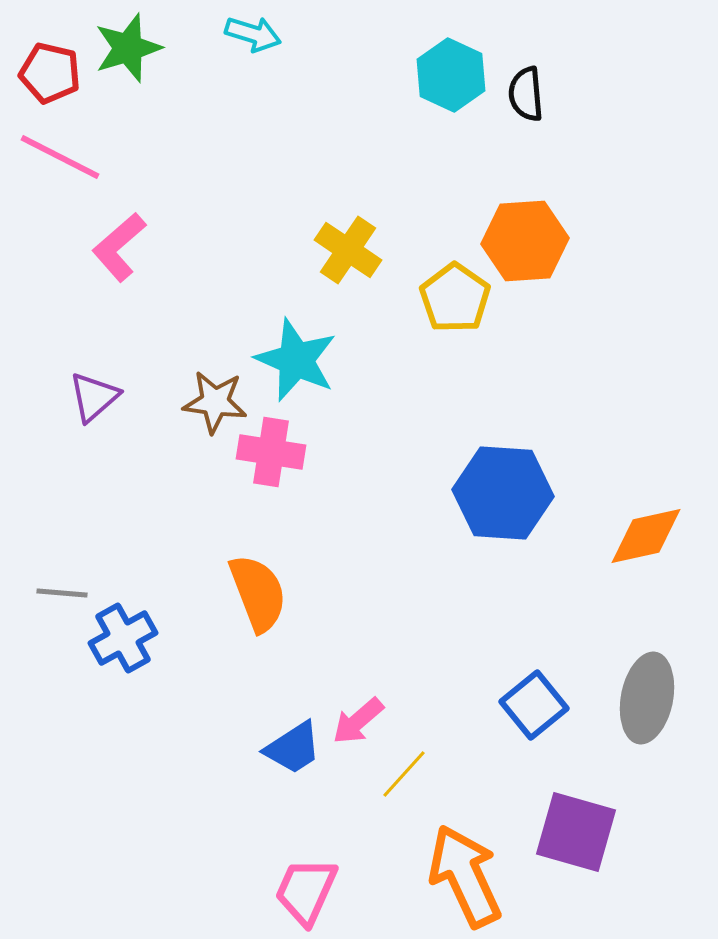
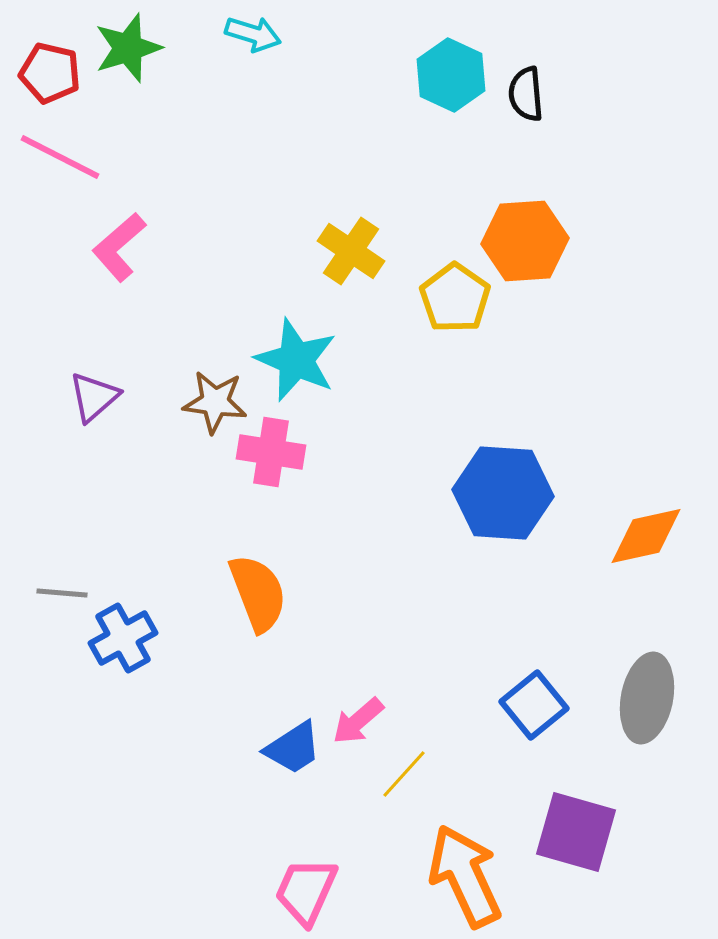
yellow cross: moved 3 px right, 1 px down
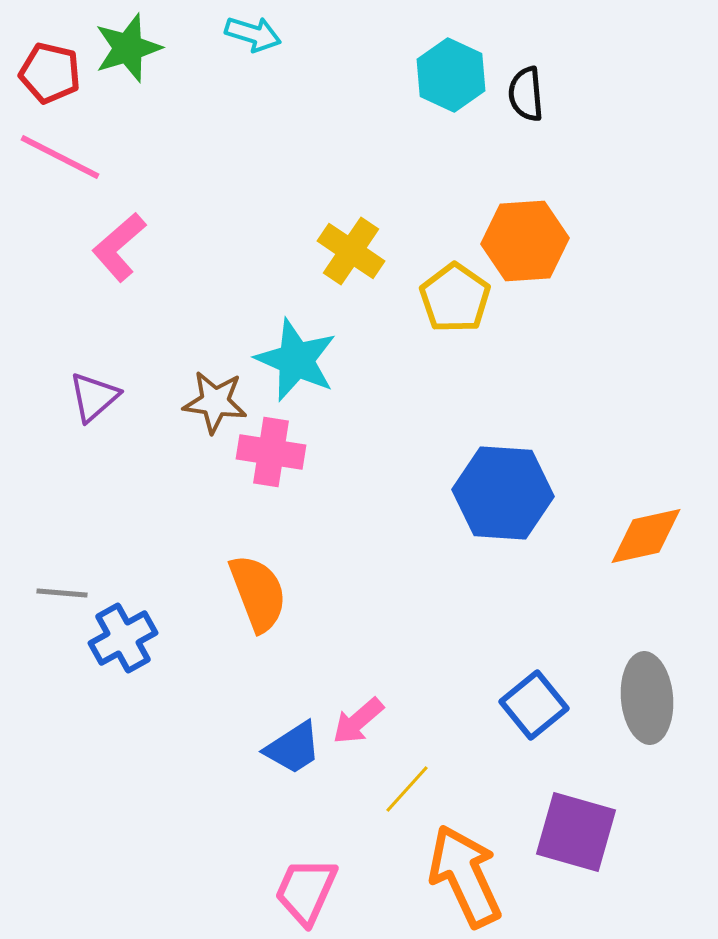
gray ellipse: rotated 16 degrees counterclockwise
yellow line: moved 3 px right, 15 px down
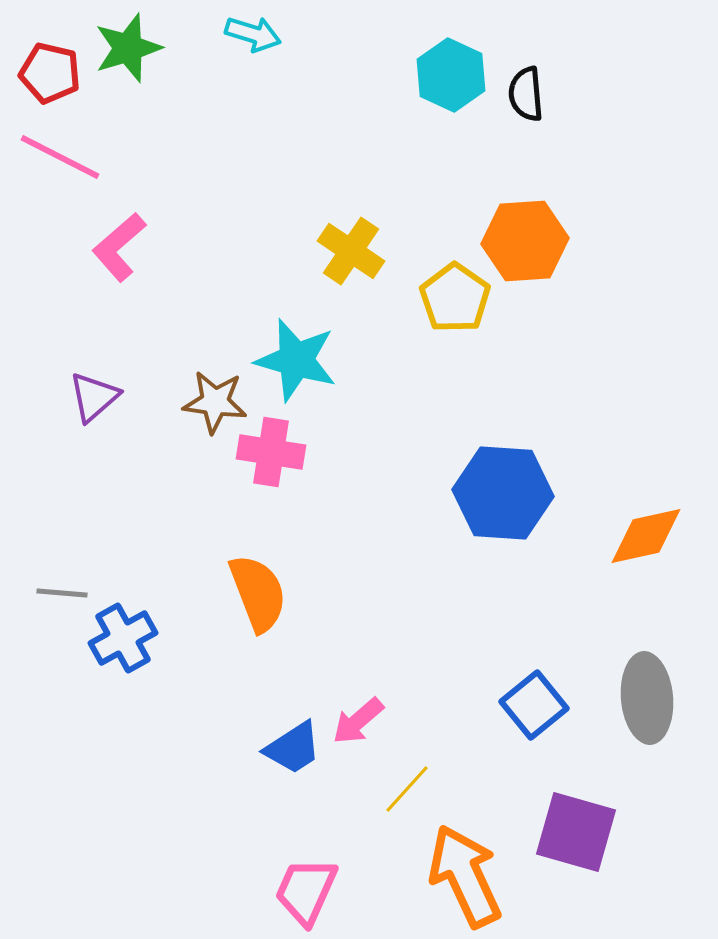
cyan star: rotated 8 degrees counterclockwise
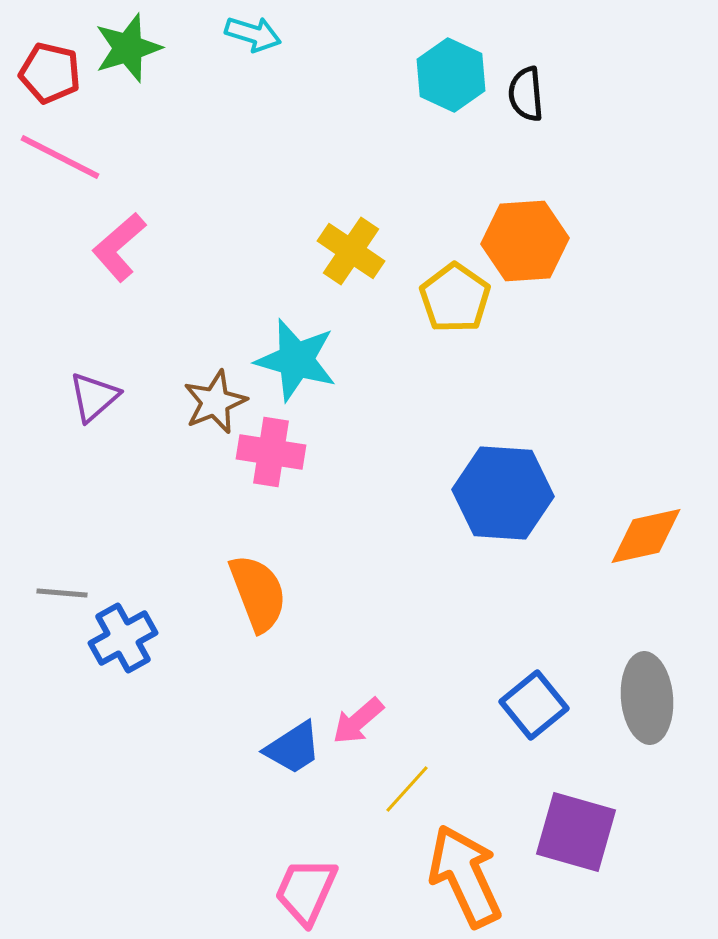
brown star: rotated 30 degrees counterclockwise
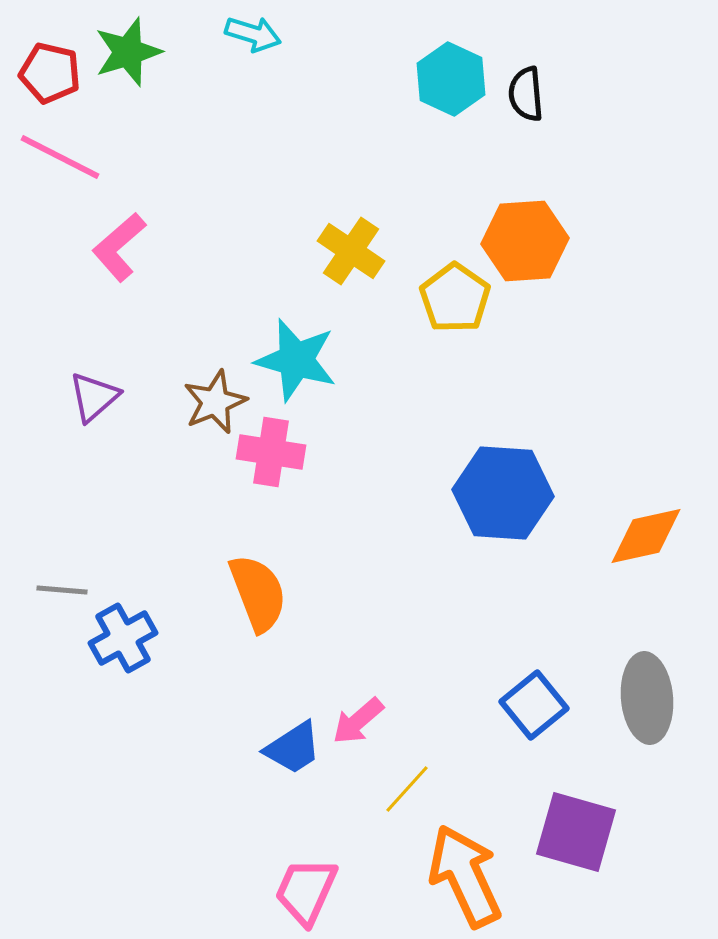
green star: moved 4 px down
cyan hexagon: moved 4 px down
gray line: moved 3 px up
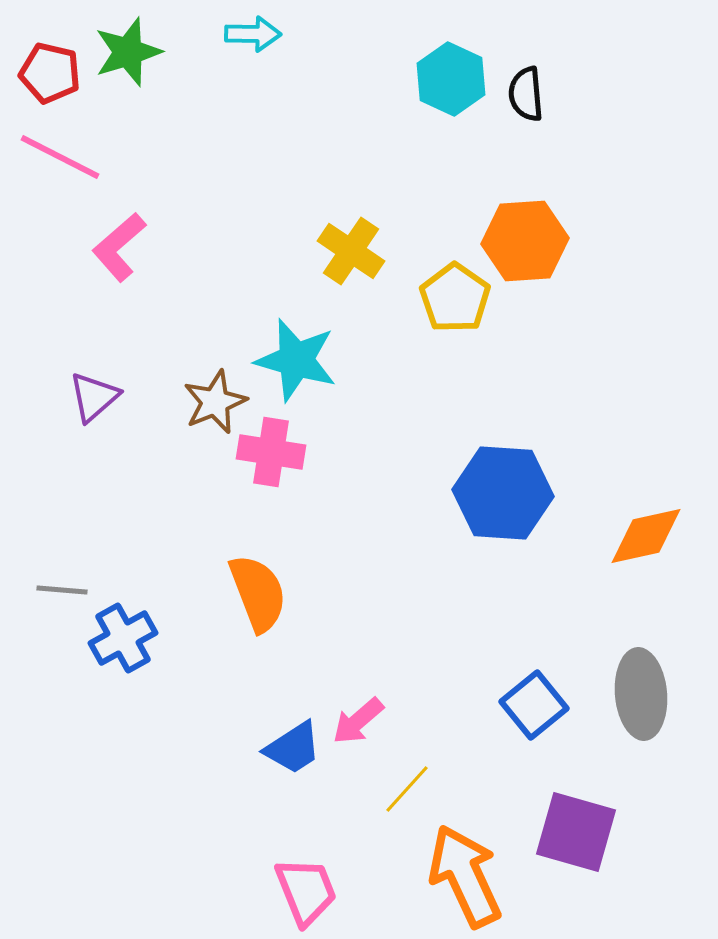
cyan arrow: rotated 16 degrees counterclockwise
gray ellipse: moved 6 px left, 4 px up
pink trapezoid: rotated 134 degrees clockwise
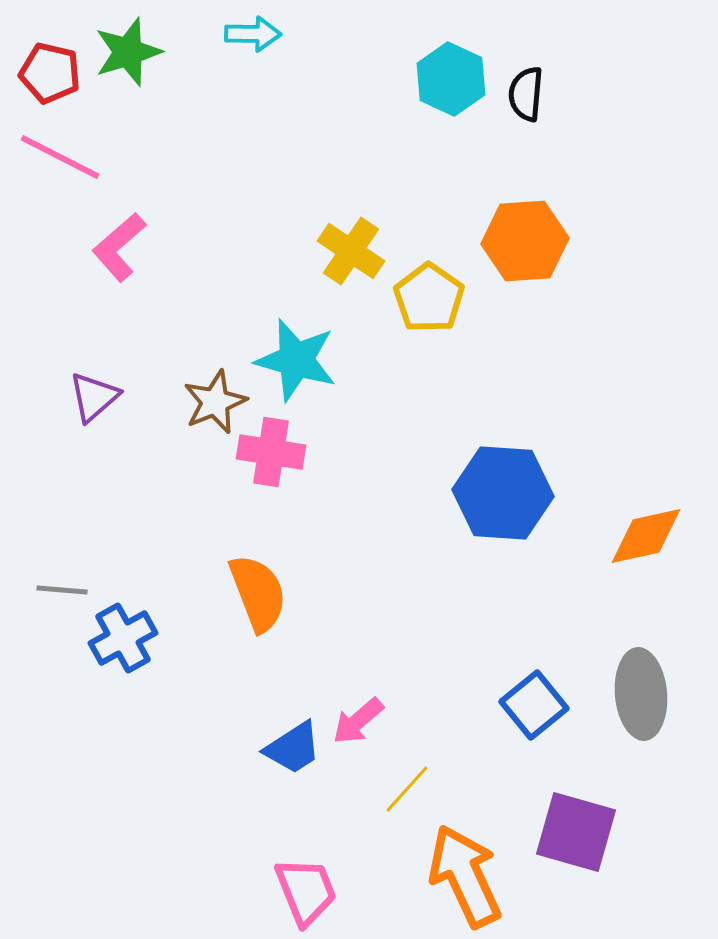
black semicircle: rotated 10 degrees clockwise
yellow pentagon: moved 26 px left
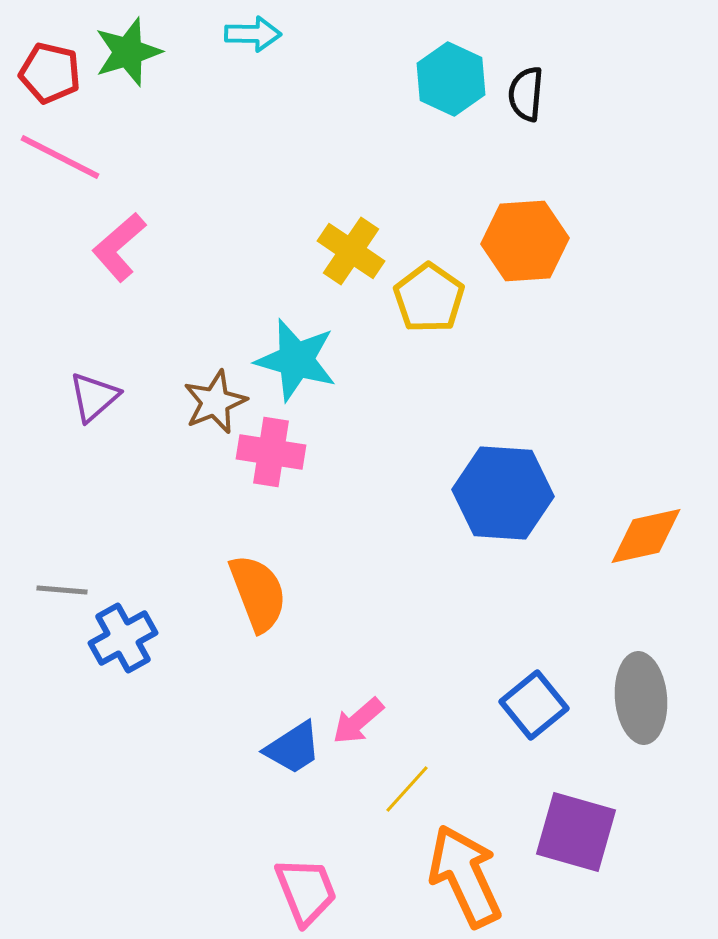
gray ellipse: moved 4 px down
